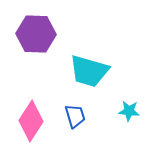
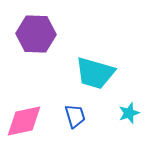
cyan trapezoid: moved 6 px right, 2 px down
cyan star: moved 2 px down; rotated 25 degrees counterclockwise
pink diamond: moved 7 px left; rotated 45 degrees clockwise
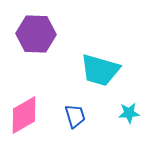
cyan trapezoid: moved 5 px right, 3 px up
cyan star: rotated 15 degrees clockwise
pink diamond: moved 6 px up; rotated 18 degrees counterclockwise
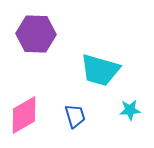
cyan star: moved 1 px right, 3 px up
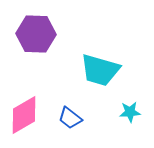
cyan star: moved 2 px down
blue trapezoid: moved 5 px left, 2 px down; rotated 145 degrees clockwise
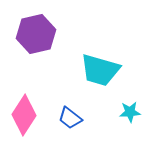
purple hexagon: rotated 15 degrees counterclockwise
pink diamond: rotated 27 degrees counterclockwise
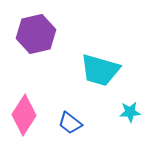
blue trapezoid: moved 5 px down
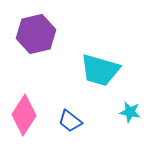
cyan star: rotated 15 degrees clockwise
blue trapezoid: moved 2 px up
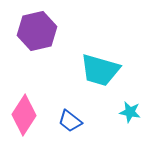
purple hexagon: moved 1 px right, 3 px up
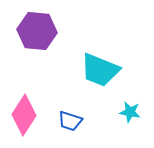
purple hexagon: rotated 18 degrees clockwise
cyan trapezoid: rotated 6 degrees clockwise
blue trapezoid: rotated 20 degrees counterclockwise
